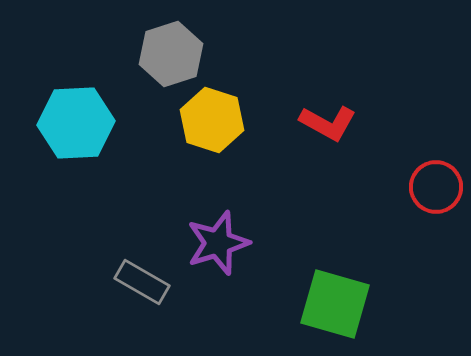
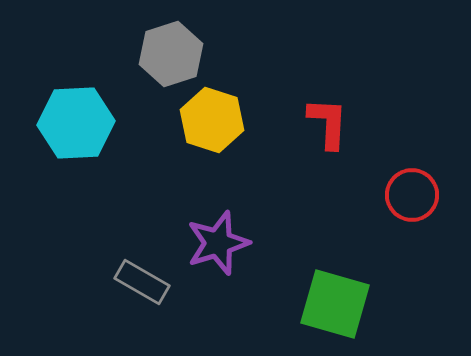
red L-shape: rotated 116 degrees counterclockwise
red circle: moved 24 px left, 8 px down
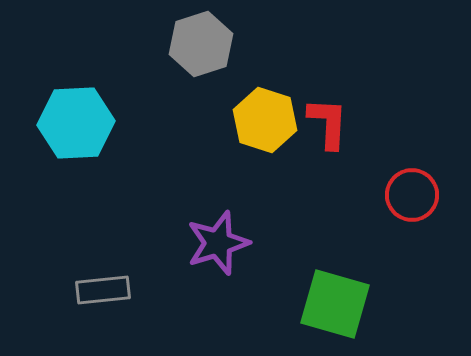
gray hexagon: moved 30 px right, 10 px up
yellow hexagon: moved 53 px right
gray rectangle: moved 39 px left, 8 px down; rotated 36 degrees counterclockwise
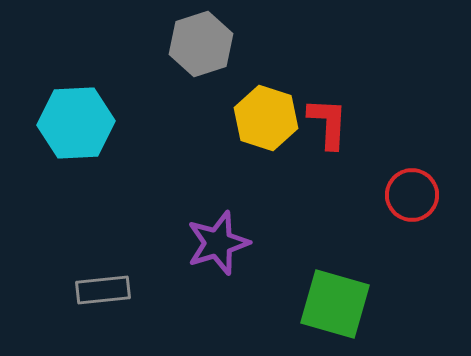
yellow hexagon: moved 1 px right, 2 px up
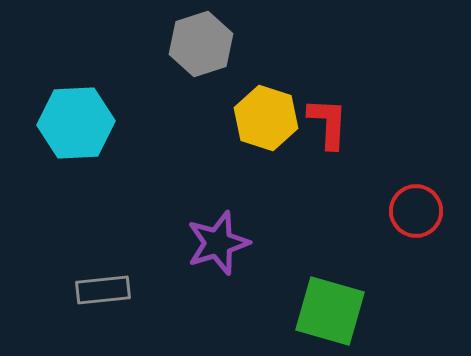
red circle: moved 4 px right, 16 px down
green square: moved 5 px left, 7 px down
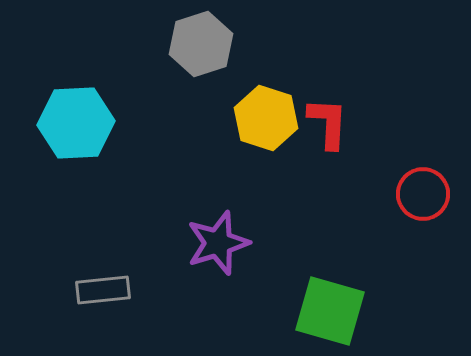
red circle: moved 7 px right, 17 px up
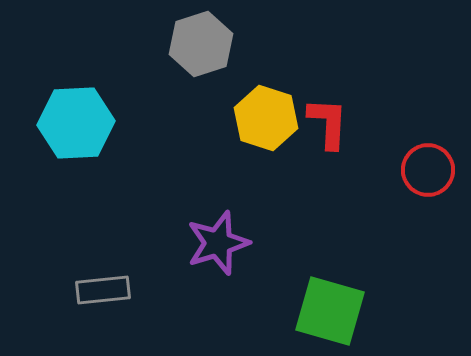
red circle: moved 5 px right, 24 px up
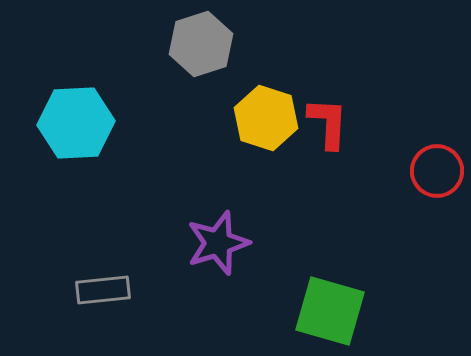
red circle: moved 9 px right, 1 px down
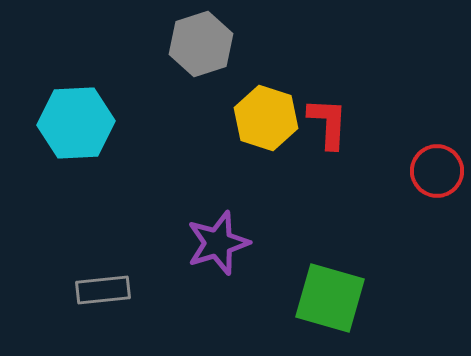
green square: moved 13 px up
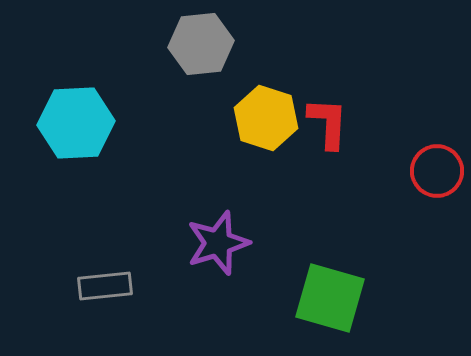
gray hexagon: rotated 12 degrees clockwise
gray rectangle: moved 2 px right, 4 px up
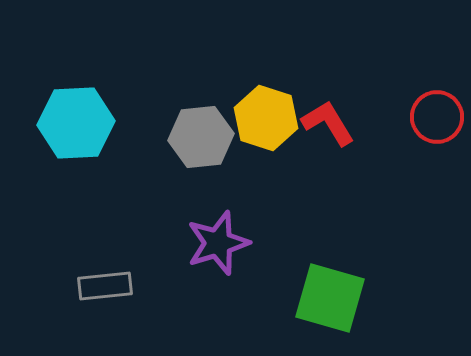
gray hexagon: moved 93 px down
red L-shape: rotated 34 degrees counterclockwise
red circle: moved 54 px up
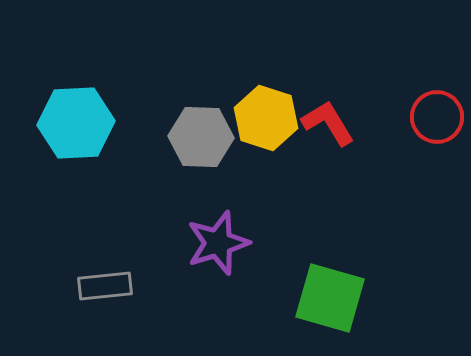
gray hexagon: rotated 8 degrees clockwise
